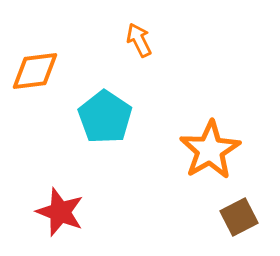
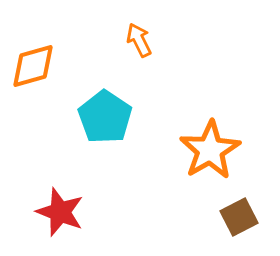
orange diamond: moved 2 px left, 5 px up; rotated 9 degrees counterclockwise
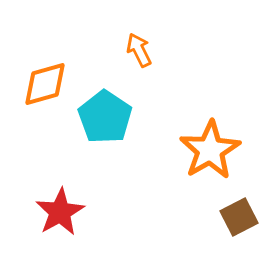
orange arrow: moved 10 px down
orange diamond: moved 12 px right, 18 px down
red star: rotated 21 degrees clockwise
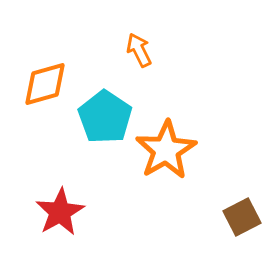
orange star: moved 44 px left
brown square: moved 3 px right
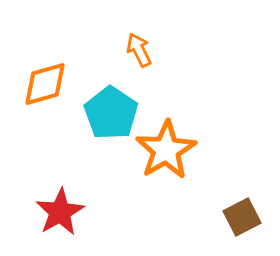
cyan pentagon: moved 6 px right, 4 px up
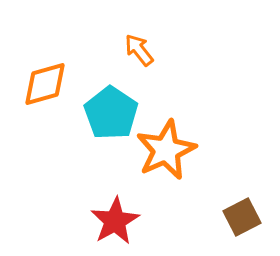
orange arrow: rotated 12 degrees counterclockwise
orange star: rotated 6 degrees clockwise
red star: moved 55 px right, 9 px down
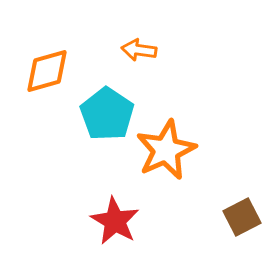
orange arrow: rotated 44 degrees counterclockwise
orange diamond: moved 2 px right, 13 px up
cyan pentagon: moved 4 px left, 1 px down
red star: rotated 12 degrees counterclockwise
